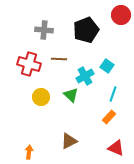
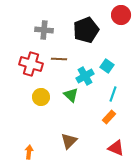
red cross: moved 2 px right
brown triangle: rotated 18 degrees counterclockwise
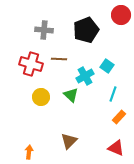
orange rectangle: moved 10 px right
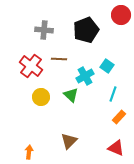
red cross: moved 2 px down; rotated 20 degrees clockwise
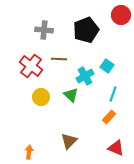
orange rectangle: moved 10 px left
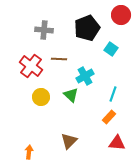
black pentagon: moved 1 px right, 2 px up
cyan square: moved 4 px right, 17 px up
red triangle: moved 1 px right, 5 px up; rotated 18 degrees counterclockwise
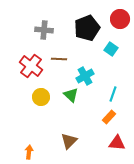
red circle: moved 1 px left, 4 px down
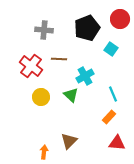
cyan line: rotated 42 degrees counterclockwise
orange arrow: moved 15 px right
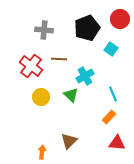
orange arrow: moved 2 px left
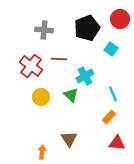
brown triangle: moved 2 px up; rotated 18 degrees counterclockwise
